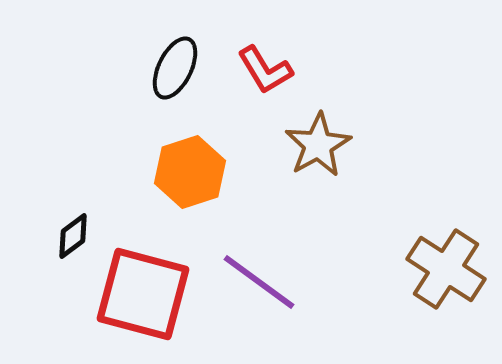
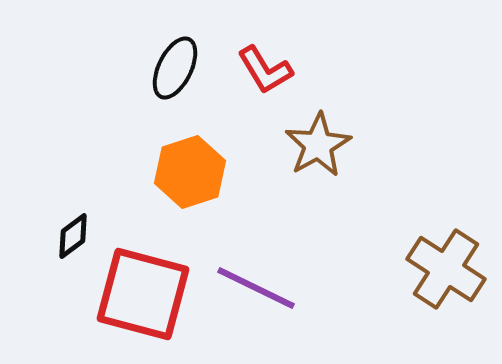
purple line: moved 3 px left, 6 px down; rotated 10 degrees counterclockwise
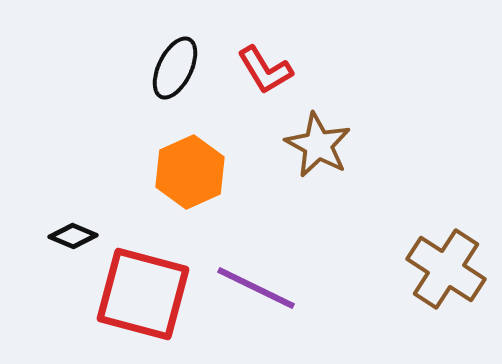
brown star: rotated 14 degrees counterclockwise
orange hexagon: rotated 6 degrees counterclockwise
black diamond: rotated 60 degrees clockwise
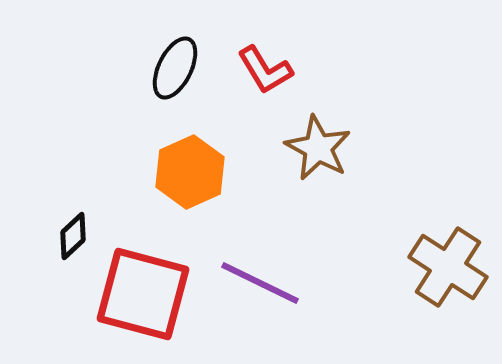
brown star: moved 3 px down
black diamond: rotated 66 degrees counterclockwise
brown cross: moved 2 px right, 2 px up
purple line: moved 4 px right, 5 px up
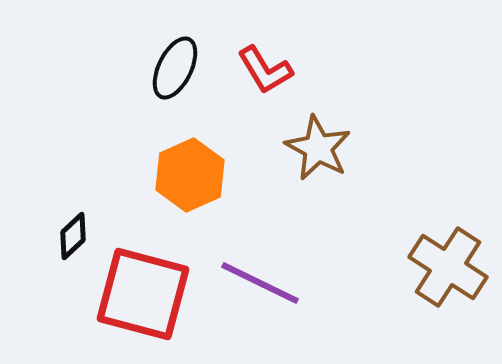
orange hexagon: moved 3 px down
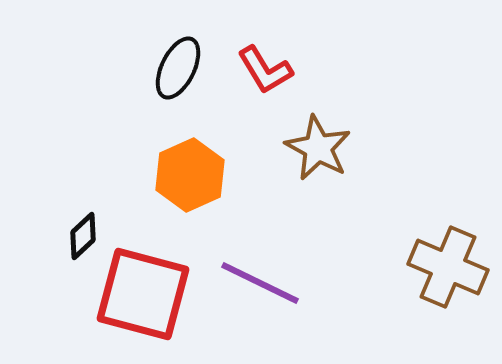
black ellipse: moved 3 px right
black diamond: moved 10 px right
brown cross: rotated 10 degrees counterclockwise
